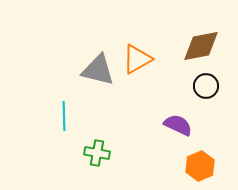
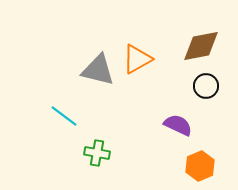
cyan line: rotated 52 degrees counterclockwise
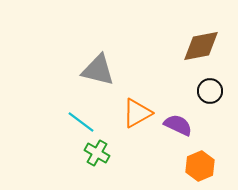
orange triangle: moved 54 px down
black circle: moved 4 px right, 5 px down
cyan line: moved 17 px right, 6 px down
green cross: rotated 20 degrees clockwise
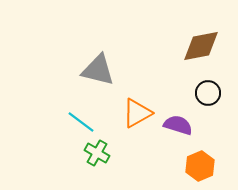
black circle: moved 2 px left, 2 px down
purple semicircle: rotated 8 degrees counterclockwise
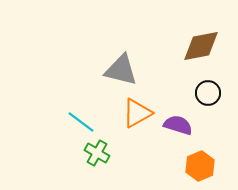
gray triangle: moved 23 px right
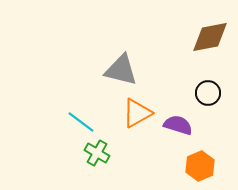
brown diamond: moved 9 px right, 9 px up
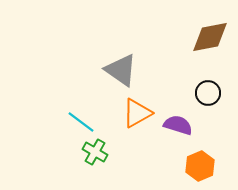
gray triangle: rotated 21 degrees clockwise
green cross: moved 2 px left, 1 px up
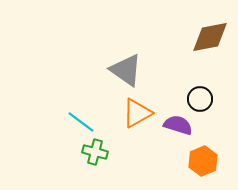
gray triangle: moved 5 px right
black circle: moved 8 px left, 6 px down
green cross: rotated 15 degrees counterclockwise
orange hexagon: moved 3 px right, 5 px up
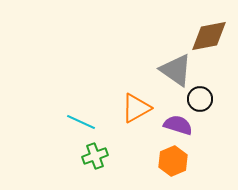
brown diamond: moved 1 px left, 1 px up
gray triangle: moved 50 px right
orange triangle: moved 1 px left, 5 px up
cyan line: rotated 12 degrees counterclockwise
green cross: moved 4 px down; rotated 35 degrees counterclockwise
orange hexagon: moved 30 px left
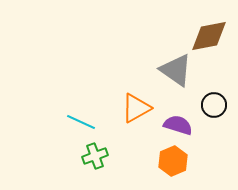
black circle: moved 14 px right, 6 px down
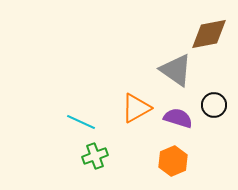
brown diamond: moved 2 px up
purple semicircle: moved 7 px up
